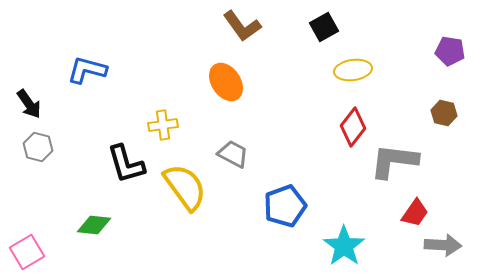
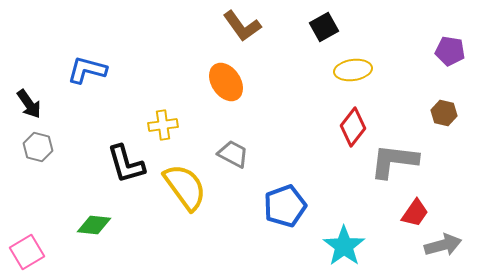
gray arrow: rotated 18 degrees counterclockwise
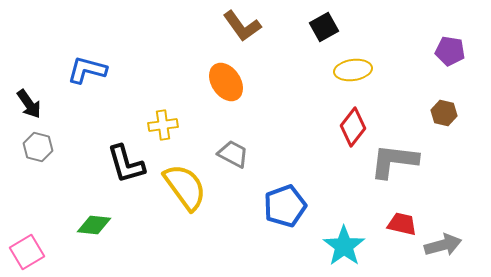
red trapezoid: moved 13 px left, 11 px down; rotated 112 degrees counterclockwise
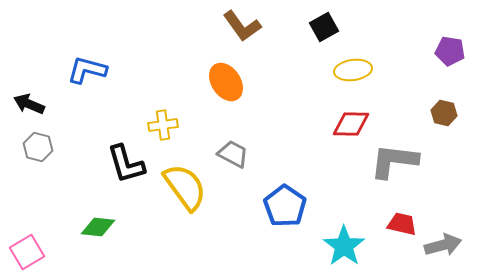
black arrow: rotated 148 degrees clockwise
red diamond: moved 2 px left, 3 px up; rotated 54 degrees clockwise
blue pentagon: rotated 18 degrees counterclockwise
green diamond: moved 4 px right, 2 px down
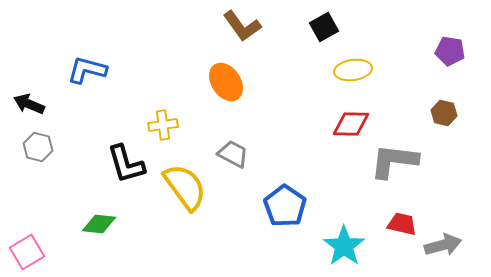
green diamond: moved 1 px right, 3 px up
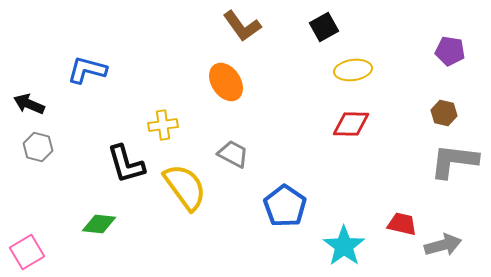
gray L-shape: moved 60 px right
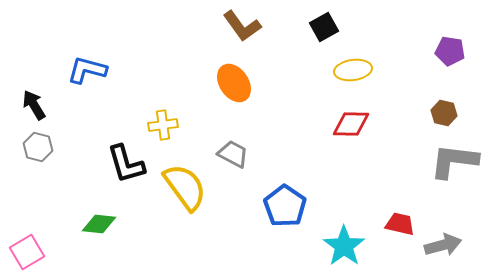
orange ellipse: moved 8 px right, 1 px down
black arrow: moved 5 px right, 1 px down; rotated 36 degrees clockwise
red trapezoid: moved 2 px left
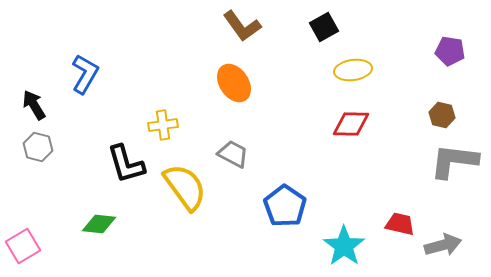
blue L-shape: moved 2 px left, 4 px down; rotated 105 degrees clockwise
brown hexagon: moved 2 px left, 2 px down
pink square: moved 4 px left, 6 px up
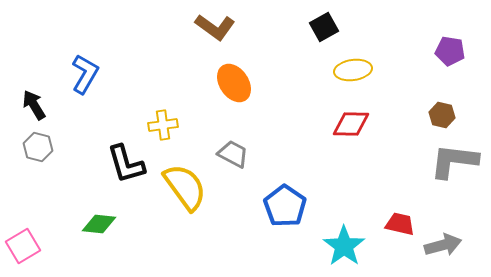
brown L-shape: moved 27 px left, 1 px down; rotated 18 degrees counterclockwise
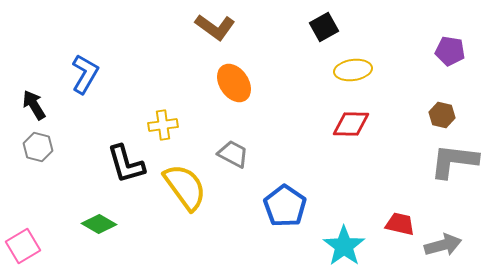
green diamond: rotated 24 degrees clockwise
